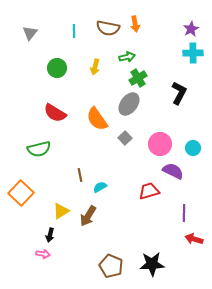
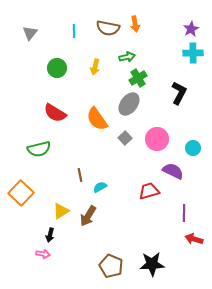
pink circle: moved 3 px left, 5 px up
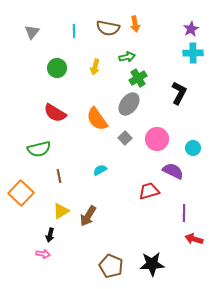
gray triangle: moved 2 px right, 1 px up
brown line: moved 21 px left, 1 px down
cyan semicircle: moved 17 px up
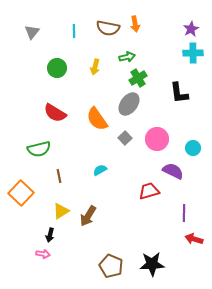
black L-shape: rotated 145 degrees clockwise
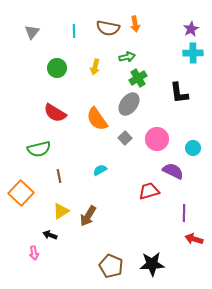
black arrow: rotated 96 degrees clockwise
pink arrow: moved 9 px left, 1 px up; rotated 72 degrees clockwise
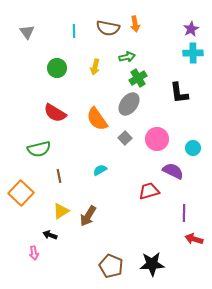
gray triangle: moved 5 px left; rotated 14 degrees counterclockwise
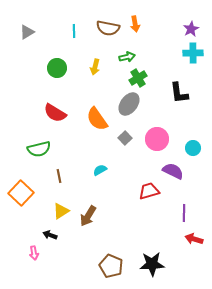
gray triangle: rotated 35 degrees clockwise
